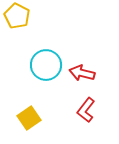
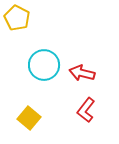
yellow pentagon: moved 2 px down
cyan circle: moved 2 px left
yellow square: rotated 15 degrees counterclockwise
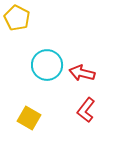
cyan circle: moved 3 px right
yellow square: rotated 10 degrees counterclockwise
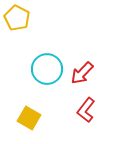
cyan circle: moved 4 px down
red arrow: rotated 60 degrees counterclockwise
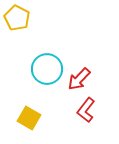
red arrow: moved 3 px left, 6 px down
